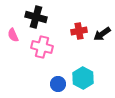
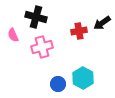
black arrow: moved 11 px up
pink cross: rotated 30 degrees counterclockwise
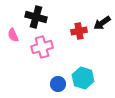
cyan hexagon: rotated 10 degrees counterclockwise
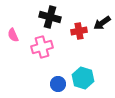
black cross: moved 14 px right
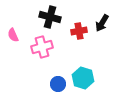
black arrow: rotated 24 degrees counterclockwise
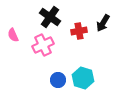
black cross: rotated 20 degrees clockwise
black arrow: moved 1 px right
pink cross: moved 1 px right, 2 px up; rotated 10 degrees counterclockwise
blue circle: moved 4 px up
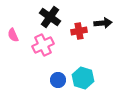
black arrow: rotated 126 degrees counterclockwise
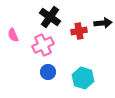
blue circle: moved 10 px left, 8 px up
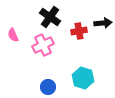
blue circle: moved 15 px down
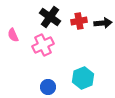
red cross: moved 10 px up
cyan hexagon: rotated 20 degrees clockwise
